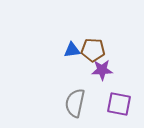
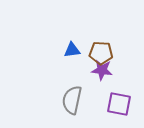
brown pentagon: moved 8 px right, 3 px down
purple star: rotated 10 degrees clockwise
gray semicircle: moved 3 px left, 3 px up
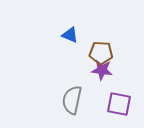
blue triangle: moved 2 px left, 15 px up; rotated 30 degrees clockwise
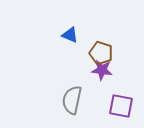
brown pentagon: rotated 15 degrees clockwise
purple square: moved 2 px right, 2 px down
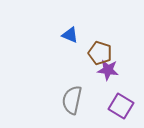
brown pentagon: moved 1 px left
purple star: moved 6 px right
purple square: rotated 20 degrees clockwise
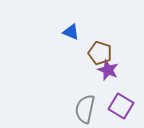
blue triangle: moved 1 px right, 3 px up
purple star: rotated 15 degrees clockwise
gray semicircle: moved 13 px right, 9 px down
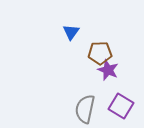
blue triangle: rotated 42 degrees clockwise
brown pentagon: rotated 20 degrees counterclockwise
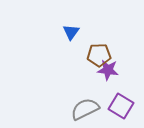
brown pentagon: moved 1 px left, 2 px down
purple star: rotated 15 degrees counterclockwise
gray semicircle: rotated 52 degrees clockwise
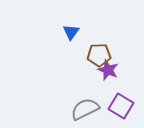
purple star: rotated 15 degrees clockwise
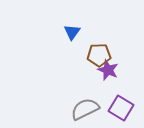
blue triangle: moved 1 px right
purple square: moved 2 px down
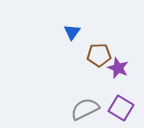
purple star: moved 10 px right, 2 px up
